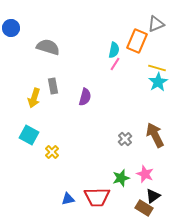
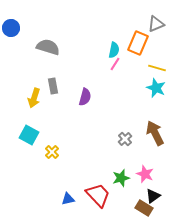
orange rectangle: moved 1 px right, 2 px down
cyan star: moved 2 px left, 6 px down; rotated 18 degrees counterclockwise
brown arrow: moved 2 px up
red trapezoid: moved 1 px right, 2 px up; rotated 132 degrees counterclockwise
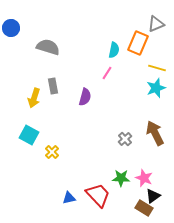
pink line: moved 8 px left, 9 px down
cyan star: rotated 30 degrees clockwise
pink star: moved 1 px left, 4 px down
green star: rotated 18 degrees clockwise
blue triangle: moved 1 px right, 1 px up
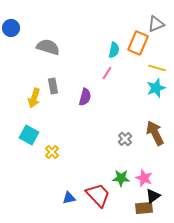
brown rectangle: rotated 36 degrees counterclockwise
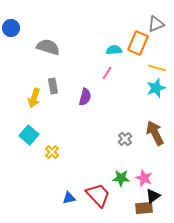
cyan semicircle: rotated 105 degrees counterclockwise
cyan square: rotated 12 degrees clockwise
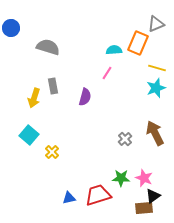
red trapezoid: rotated 64 degrees counterclockwise
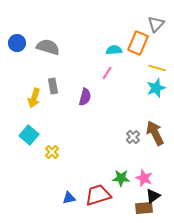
gray triangle: rotated 24 degrees counterclockwise
blue circle: moved 6 px right, 15 px down
gray cross: moved 8 px right, 2 px up
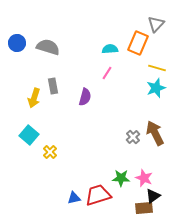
cyan semicircle: moved 4 px left, 1 px up
yellow cross: moved 2 px left
blue triangle: moved 5 px right
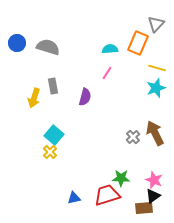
cyan square: moved 25 px right
pink star: moved 10 px right, 2 px down
red trapezoid: moved 9 px right
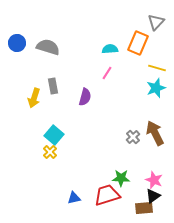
gray triangle: moved 2 px up
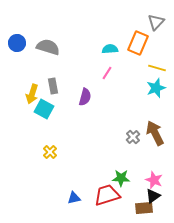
yellow arrow: moved 2 px left, 4 px up
cyan square: moved 10 px left, 26 px up; rotated 12 degrees counterclockwise
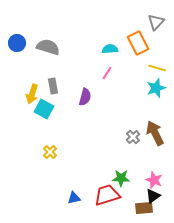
orange rectangle: rotated 50 degrees counterclockwise
